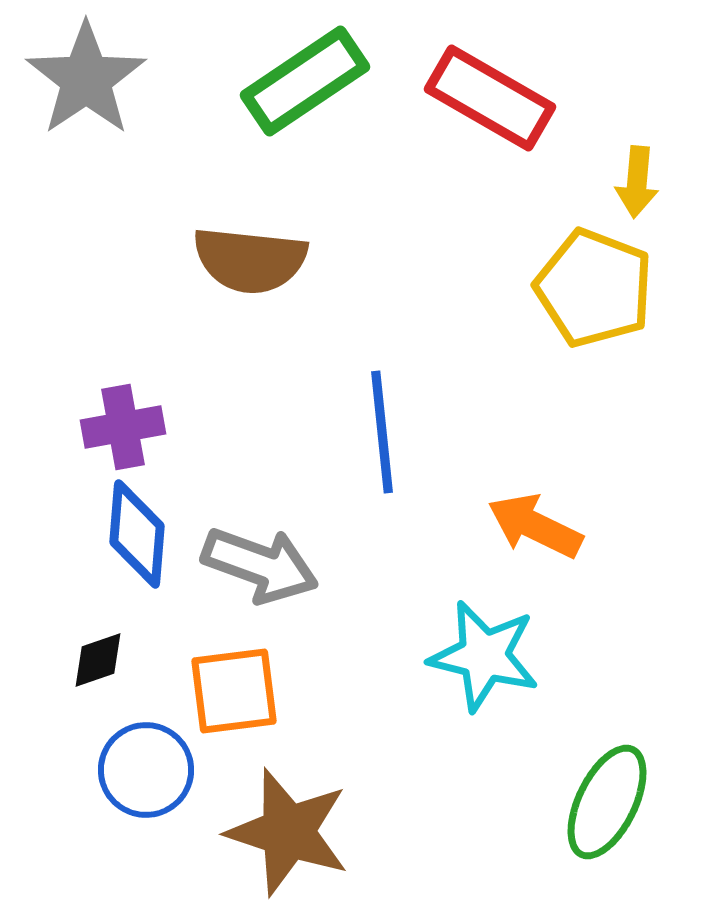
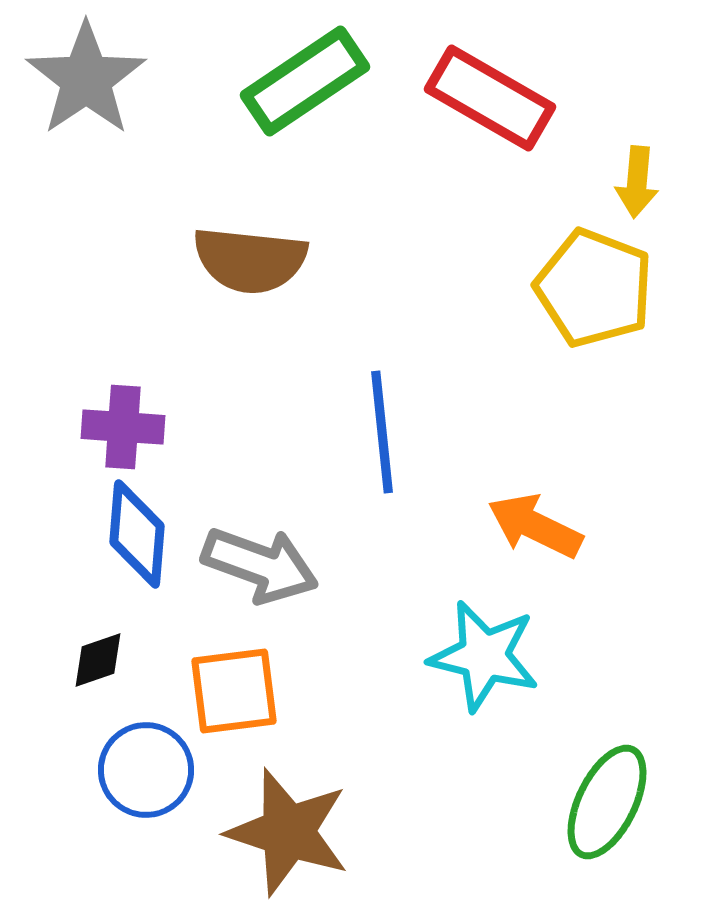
purple cross: rotated 14 degrees clockwise
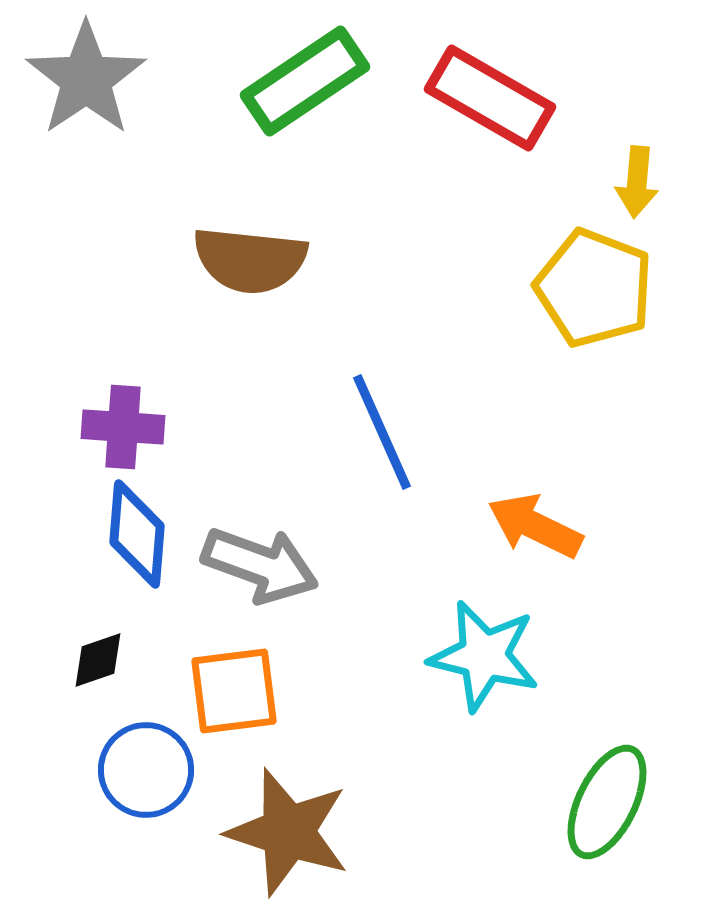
blue line: rotated 18 degrees counterclockwise
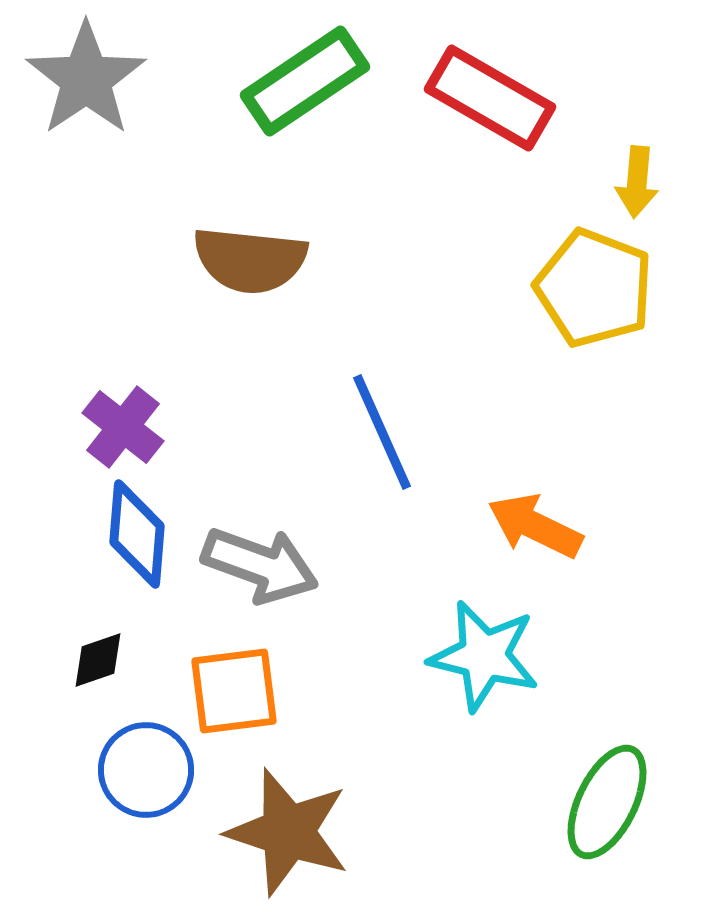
purple cross: rotated 34 degrees clockwise
